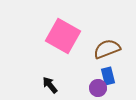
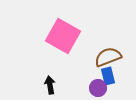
brown semicircle: moved 1 px right, 8 px down
black arrow: rotated 30 degrees clockwise
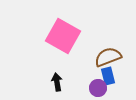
black arrow: moved 7 px right, 3 px up
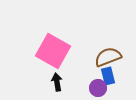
pink square: moved 10 px left, 15 px down
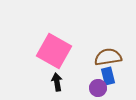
pink square: moved 1 px right
brown semicircle: rotated 12 degrees clockwise
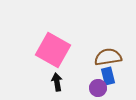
pink square: moved 1 px left, 1 px up
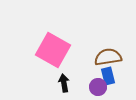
black arrow: moved 7 px right, 1 px down
purple circle: moved 1 px up
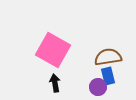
black arrow: moved 9 px left
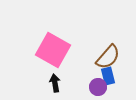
brown semicircle: rotated 140 degrees clockwise
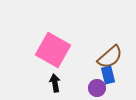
brown semicircle: moved 2 px right; rotated 8 degrees clockwise
blue rectangle: moved 1 px up
purple circle: moved 1 px left, 1 px down
